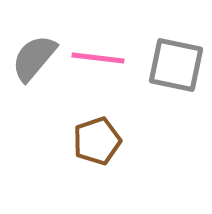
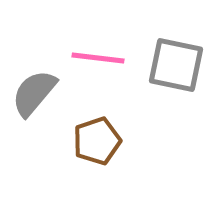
gray semicircle: moved 35 px down
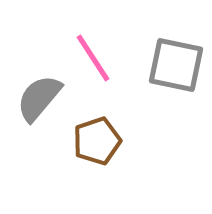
pink line: moved 5 px left; rotated 50 degrees clockwise
gray semicircle: moved 5 px right, 5 px down
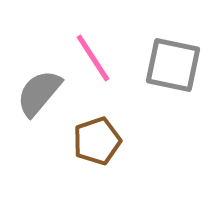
gray square: moved 3 px left
gray semicircle: moved 5 px up
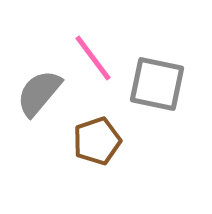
pink line: rotated 4 degrees counterclockwise
gray square: moved 16 px left, 19 px down
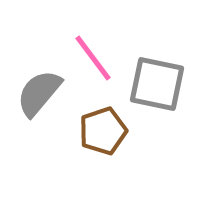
brown pentagon: moved 6 px right, 10 px up
